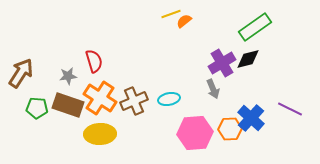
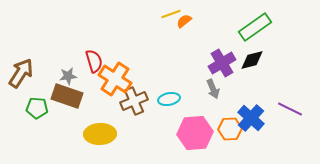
black diamond: moved 4 px right, 1 px down
orange cross: moved 15 px right, 19 px up
brown rectangle: moved 1 px left, 9 px up
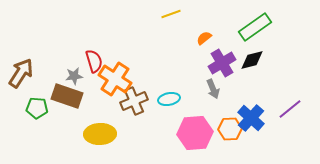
orange semicircle: moved 20 px right, 17 px down
gray star: moved 6 px right
purple line: rotated 65 degrees counterclockwise
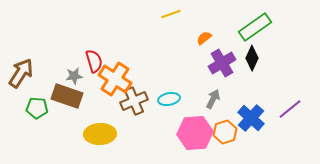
black diamond: moved 2 px up; rotated 50 degrees counterclockwise
gray arrow: moved 10 px down; rotated 132 degrees counterclockwise
orange hexagon: moved 5 px left, 3 px down; rotated 15 degrees counterclockwise
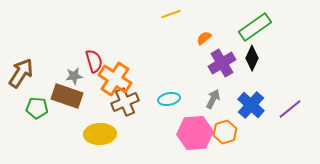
brown cross: moved 9 px left, 1 px down
blue cross: moved 13 px up
